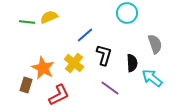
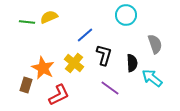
cyan circle: moved 1 px left, 2 px down
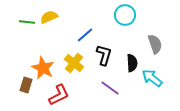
cyan circle: moved 1 px left
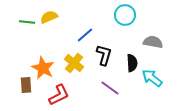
gray semicircle: moved 2 px left, 2 px up; rotated 60 degrees counterclockwise
brown rectangle: rotated 21 degrees counterclockwise
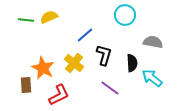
green line: moved 1 px left, 2 px up
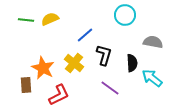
yellow semicircle: moved 1 px right, 2 px down
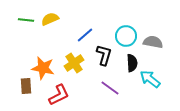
cyan circle: moved 1 px right, 21 px down
yellow cross: rotated 18 degrees clockwise
orange star: rotated 15 degrees counterclockwise
cyan arrow: moved 2 px left, 1 px down
brown rectangle: moved 1 px down
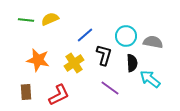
orange star: moved 5 px left, 8 px up
brown rectangle: moved 6 px down
